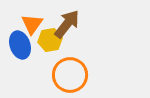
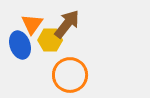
yellow hexagon: rotated 10 degrees clockwise
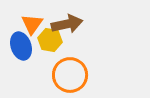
brown arrow: rotated 40 degrees clockwise
yellow hexagon: rotated 10 degrees clockwise
blue ellipse: moved 1 px right, 1 px down
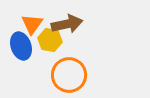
orange circle: moved 1 px left
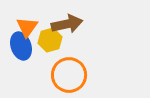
orange triangle: moved 5 px left, 3 px down
yellow hexagon: rotated 25 degrees counterclockwise
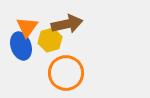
orange circle: moved 3 px left, 2 px up
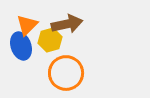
orange triangle: moved 2 px up; rotated 10 degrees clockwise
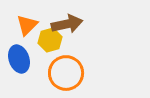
blue ellipse: moved 2 px left, 13 px down
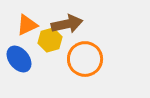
orange triangle: rotated 20 degrees clockwise
blue ellipse: rotated 20 degrees counterclockwise
orange circle: moved 19 px right, 14 px up
